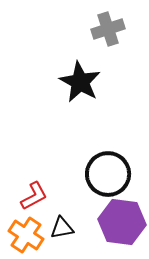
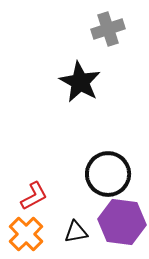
black triangle: moved 14 px right, 4 px down
orange cross: moved 1 px up; rotated 12 degrees clockwise
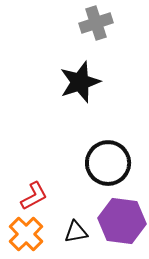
gray cross: moved 12 px left, 6 px up
black star: rotated 24 degrees clockwise
black circle: moved 11 px up
purple hexagon: moved 1 px up
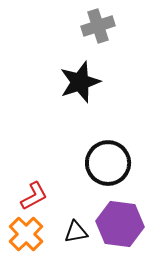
gray cross: moved 2 px right, 3 px down
purple hexagon: moved 2 px left, 3 px down
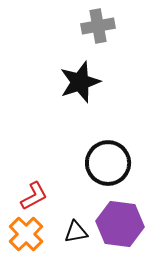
gray cross: rotated 8 degrees clockwise
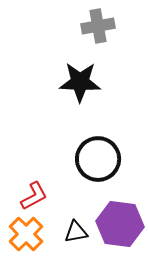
black star: rotated 21 degrees clockwise
black circle: moved 10 px left, 4 px up
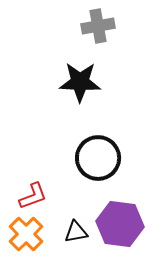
black circle: moved 1 px up
red L-shape: moved 1 px left; rotated 8 degrees clockwise
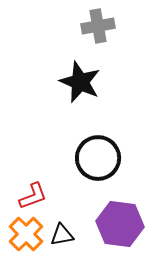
black star: rotated 21 degrees clockwise
black triangle: moved 14 px left, 3 px down
